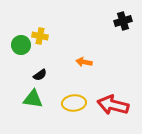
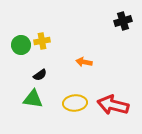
yellow cross: moved 2 px right, 5 px down; rotated 21 degrees counterclockwise
yellow ellipse: moved 1 px right
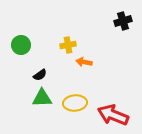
yellow cross: moved 26 px right, 4 px down
green triangle: moved 9 px right, 1 px up; rotated 10 degrees counterclockwise
red arrow: moved 10 px down; rotated 8 degrees clockwise
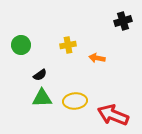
orange arrow: moved 13 px right, 4 px up
yellow ellipse: moved 2 px up
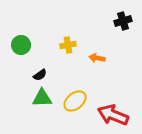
yellow ellipse: rotated 35 degrees counterclockwise
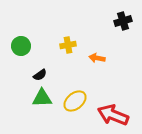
green circle: moved 1 px down
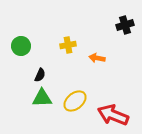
black cross: moved 2 px right, 4 px down
black semicircle: rotated 32 degrees counterclockwise
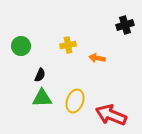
yellow ellipse: rotated 30 degrees counterclockwise
red arrow: moved 2 px left
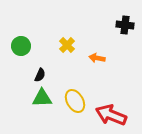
black cross: rotated 24 degrees clockwise
yellow cross: moved 1 px left; rotated 35 degrees counterclockwise
yellow ellipse: rotated 50 degrees counterclockwise
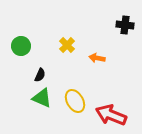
green triangle: rotated 25 degrees clockwise
